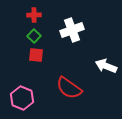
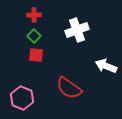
white cross: moved 5 px right
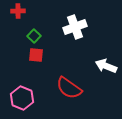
red cross: moved 16 px left, 4 px up
white cross: moved 2 px left, 3 px up
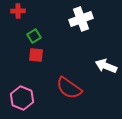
white cross: moved 6 px right, 8 px up
green square: rotated 16 degrees clockwise
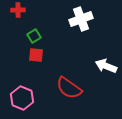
red cross: moved 1 px up
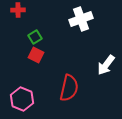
green square: moved 1 px right, 1 px down
red square: rotated 21 degrees clockwise
white arrow: moved 1 px up; rotated 75 degrees counterclockwise
red semicircle: rotated 112 degrees counterclockwise
pink hexagon: moved 1 px down
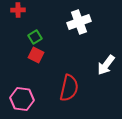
white cross: moved 2 px left, 3 px down
pink hexagon: rotated 15 degrees counterclockwise
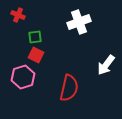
red cross: moved 5 px down; rotated 24 degrees clockwise
green square: rotated 24 degrees clockwise
pink hexagon: moved 1 px right, 22 px up; rotated 25 degrees counterclockwise
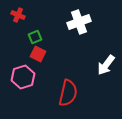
green square: rotated 16 degrees counterclockwise
red square: moved 2 px right, 1 px up
red semicircle: moved 1 px left, 5 px down
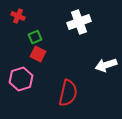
red cross: moved 1 px down
white arrow: rotated 35 degrees clockwise
pink hexagon: moved 2 px left, 2 px down
